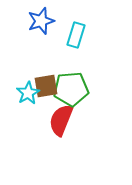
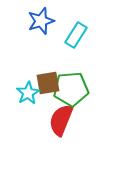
cyan rectangle: rotated 15 degrees clockwise
brown square: moved 2 px right, 3 px up
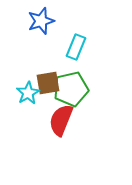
cyan rectangle: moved 12 px down; rotated 10 degrees counterclockwise
green pentagon: rotated 8 degrees counterclockwise
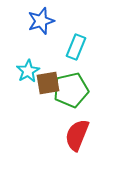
green pentagon: moved 1 px down
cyan star: moved 22 px up
red semicircle: moved 16 px right, 15 px down
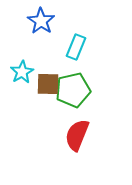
blue star: rotated 20 degrees counterclockwise
cyan star: moved 6 px left, 1 px down
brown square: moved 1 px down; rotated 10 degrees clockwise
green pentagon: moved 2 px right
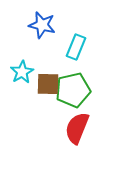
blue star: moved 1 px right, 4 px down; rotated 20 degrees counterclockwise
red semicircle: moved 7 px up
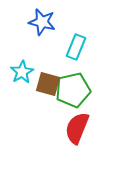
blue star: moved 3 px up
brown square: rotated 15 degrees clockwise
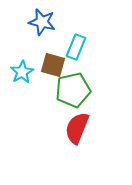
brown square: moved 5 px right, 19 px up
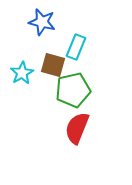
cyan star: moved 1 px down
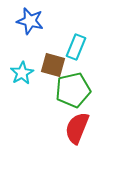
blue star: moved 12 px left, 1 px up
